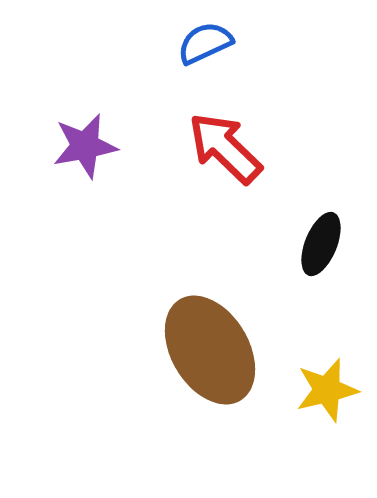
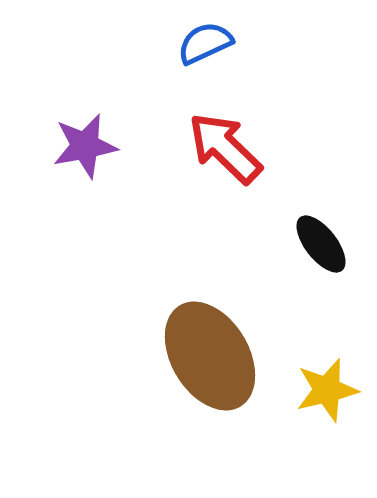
black ellipse: rotated 60 degrees counterclockwise
brown ellipse: moved 6 px down
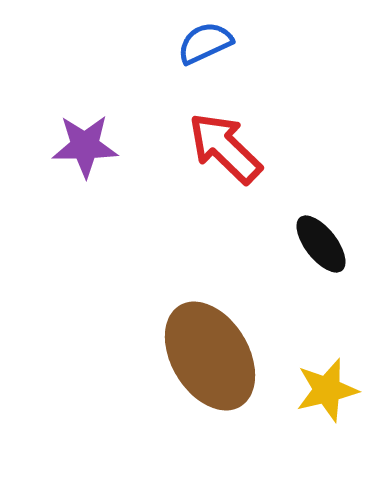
purple star: rotated 10 degrees clockwise
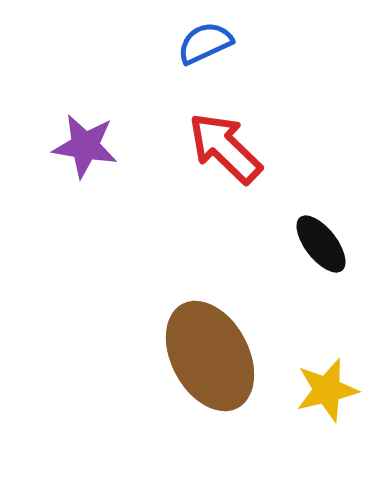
purple star: rotated 10 degrees clockwise
brown ellipse: rotated 3 degrees clockwise
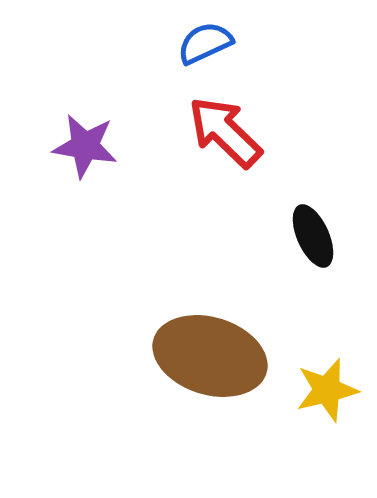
red arrow: moved 16 px up
black ellipse: moved 8 px left, 8 px up; rotated 14 degrees clockwise
brown ellipse: rotated 45 degrees counterclockwise
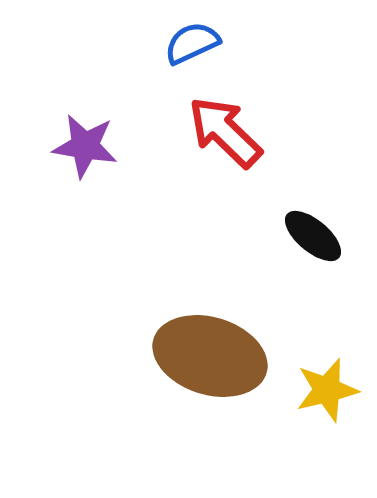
blue semicircle: moved 13 px left
black ellipse: rotated 26 degrees counterclockwise
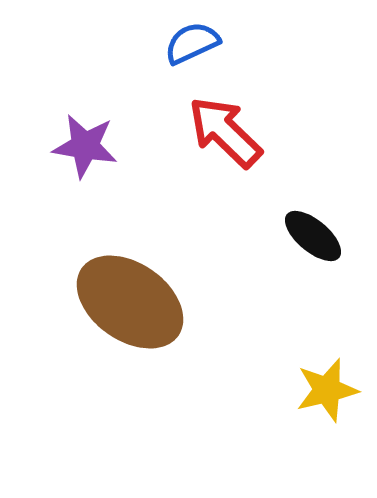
brown ellipse: moved 80 px left, 54 px up; rotated 18 degrees clockwise
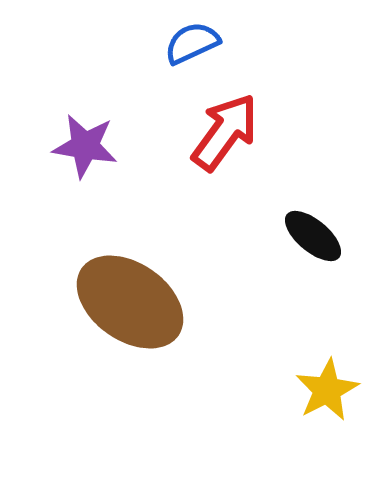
red arrow: rotated 82 degrees clockwise
yellow star: rotated 14 degrees counterclockwise
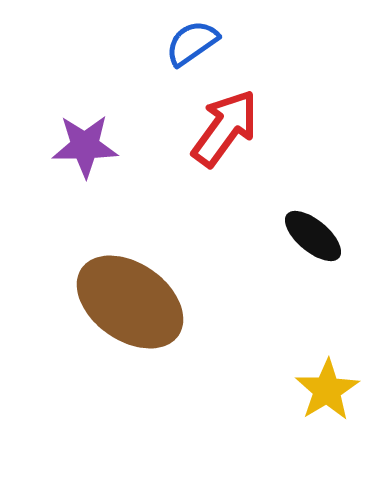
blue semicircle: rotated 10 degrees counterclockwise
red arrow: moved 4 px up
purple star: rotated 10 degrees counterclockwise
yellow star: rotated 4 degrees counterclockwise
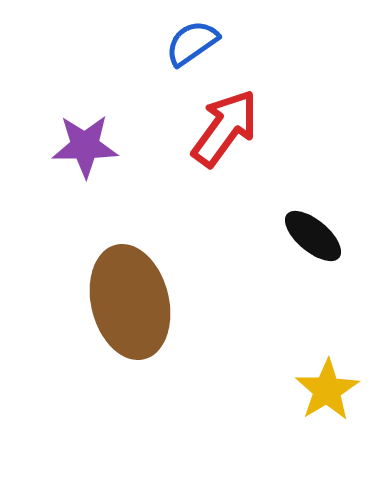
brown ellipse: rotated 41 degrees clockwise
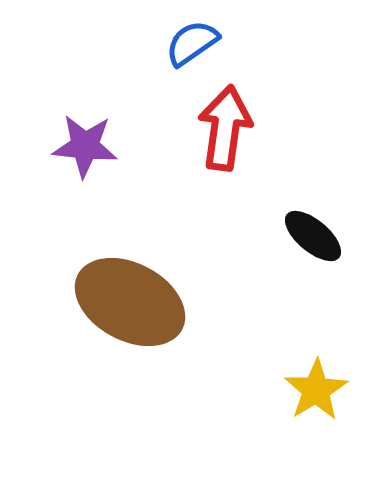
red arrow: rotated 28 degrees counterclockwise
purple star: rotated 6 degrees clockwise
brown ellipse: rotated 48 degrees counterclockwise
yellow star: moved 11 px left
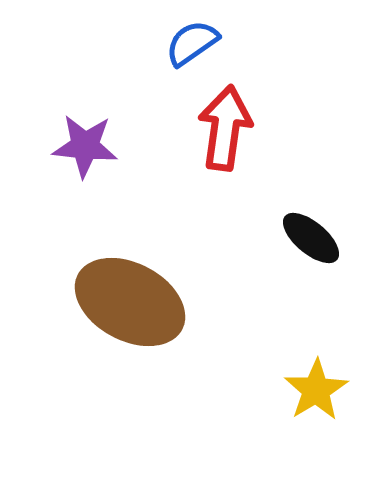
black ellipse: moved 2 px left, 2 px down
